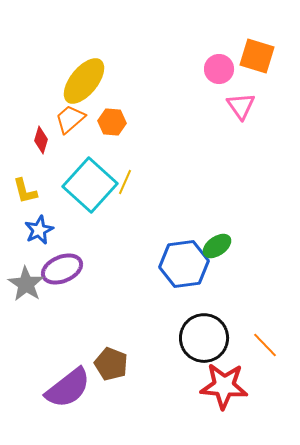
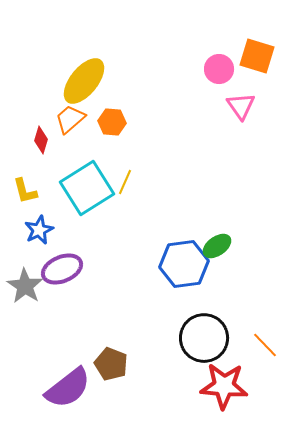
cyan square: moved 3 px left, 3 px down; rotated 16 degrees clockwise
gray star: moved 1 px left, 2 px down
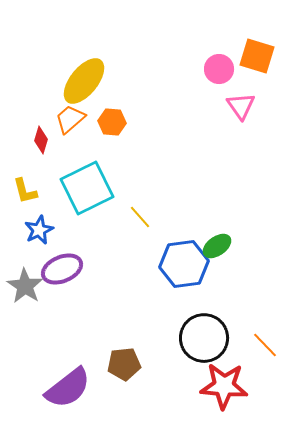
yellow line: moved 15 px right, 35 px down; rotated 65 degrees counterclockwise
cyan square: rotated 6 degrees clockwise
brown pentagon: moved 13 px right; rotated 28 degrees counterclockwise
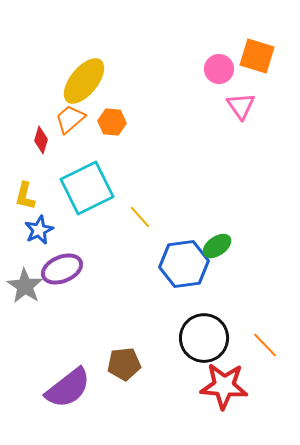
yellow L-shape: moved 5 px down; rotated 28 degrees clockwise
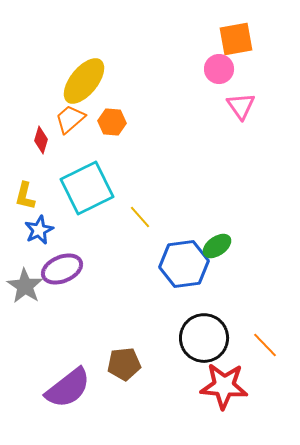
orange square: moved 21 px left, 17 px up; rotated 27 degrees counterclockwise
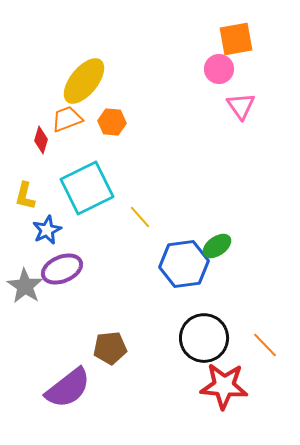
orange trapezoid: moved 3 px left; rotated 20 degrees clockwise
blue star: moved 8 px right
brown pentagon: moved 14 px left, 16 px up
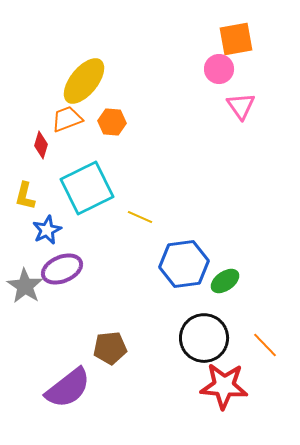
red diamond: moved 5 px down
yellow line: rotated 25 degrees counterclockwise
green ellipse: moved 8 px right, 35 px down
